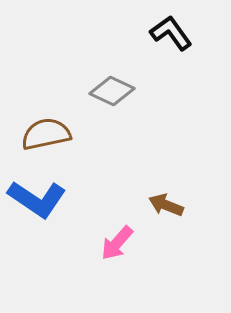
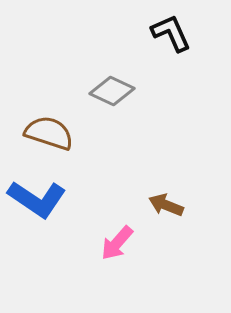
black L-shape: rotated 12 degrees clockwise
brown semicircle: moved 3 px right, 1 px up; rotated 30 degrees clockwise
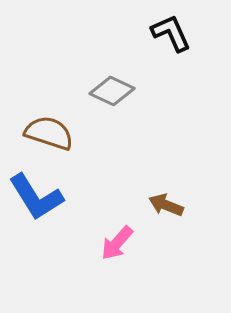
blue L-shape: moved 1 px left, 2 px up; rotated 24 degrees clockwise
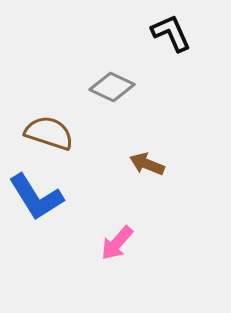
gray diamond: moved 4 px up
brown arrow: moved 19 px left, 41 px up
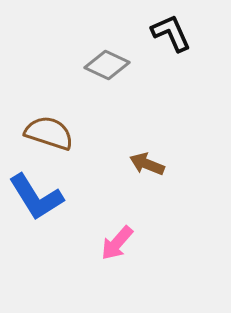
gray diamond: moved 5 px left, 22 px up
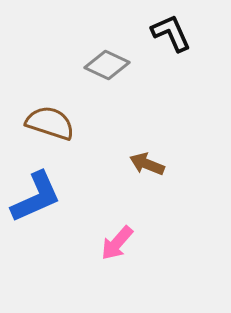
brown semicircle: moved 1 px right, 10 px up
blue L-shape: rotated 82 degrees counterclockwise
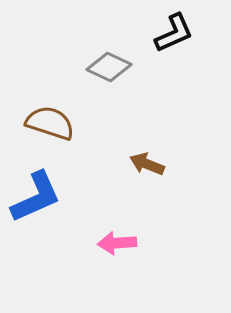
black L-shape: moved 3 px right; rotated 90 degrees clockwise
gray diamond: moved 2 px right, 2 px down
pink arrow: rotated 45 degrees clockwise
